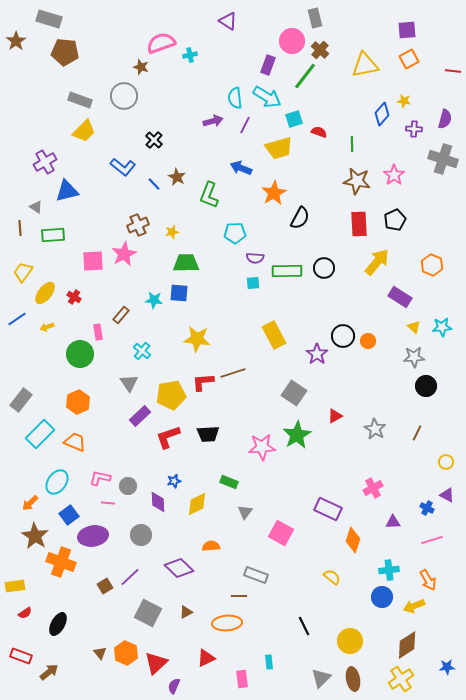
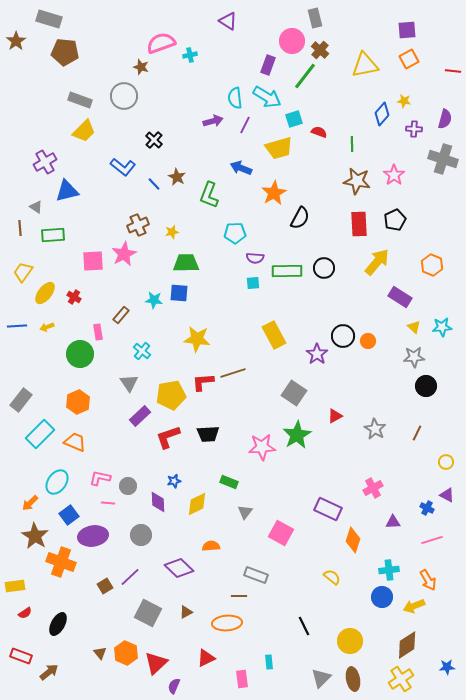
blue line at (17, 319): moved 7 px down; rotated 30 degrees clockwise
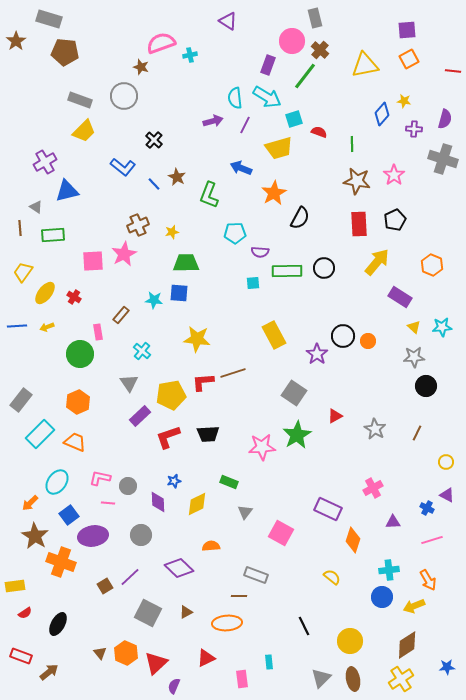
purple semicircle at (255, 258): moved 5 px right, 6 px up
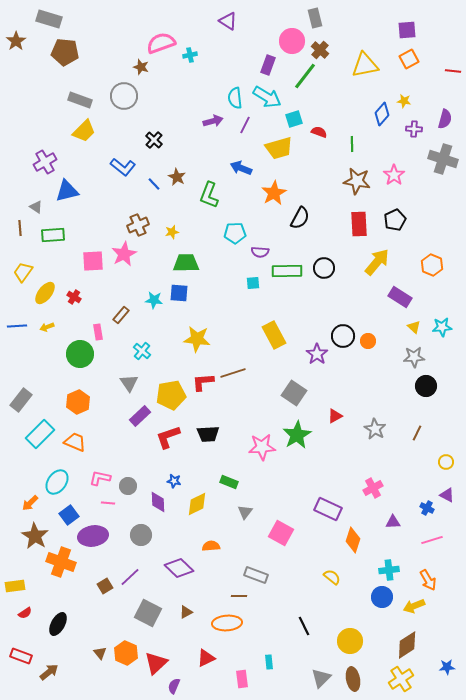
blue star at (174, 481): rotated 24 degrees clockwise
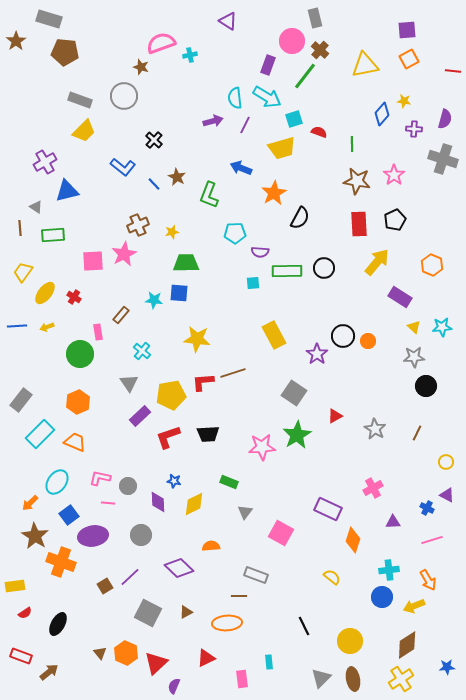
yellow trapezoid at (279, 148): moved 3 px right
yellow diamond at (197, 504): moved 3 px left
